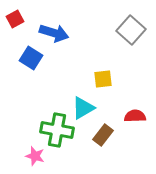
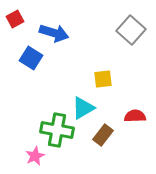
pink star: rotated 30 degrees clockwise
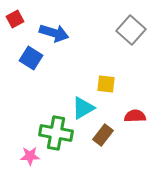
yellow square: moved 3 px right, 5 px down; rotated 12 degrees clockwise
green cross: moved 1 px left, 3 px down
pink star: moved 5 px left; rotated 24 degrees clockwise
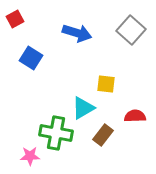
blue arrow: moved 23 px right
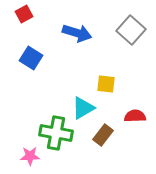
red square: moved 9 px right, 5 px up
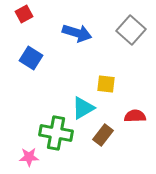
pink star: moved 1 px left, 1 px down
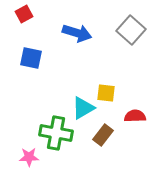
blue square: rotated 20 degrees counterclockwise
yellow square: moved 9 px down
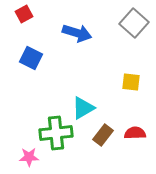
gray square: moved 3 px right, 7 px up
blue square: rotated 15 degrees clockwise
yellow square: moved 25 px right, 11 px up
red semicircle: moved 17 px down
green cross: rotated 16 degrees counterclockwise
